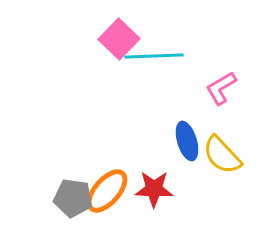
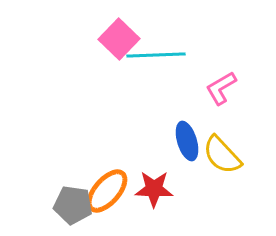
cyan line: moved 2 px right, 1 px up
gray pentagon: moved 7 px down
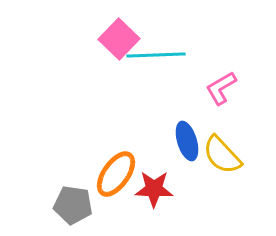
orange ellipse: moved 9 px right, 17 px up; rotated 6 degrees counterclockwise
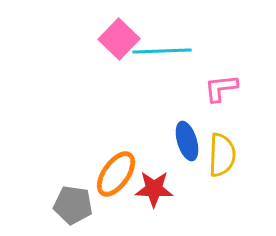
cyan line: moved 6 px right, 4 px up
pink L-shape: rotated 24 degrees clockwise
yellow semicircle: rotated 135 degrees counterclockwise
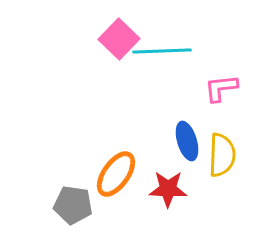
red star: moved 14 px right
